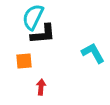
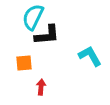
black L-shape: moved 4 px right, 1 px down
cyan L-shape: moved 3 px left, 3 px down
orange square: moved 2 px down
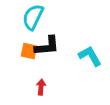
black L-shape: moved 11 px down
orange square: moved 5 px right, 12 px up; rotated 18 degrees clockwise
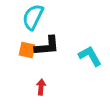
orange square: moved 2 px left, 1 px up
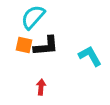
cyan semicircle: rotated 16 degrees clockwise
black L-shape: moved 1 px left
orange square: moved 3 px left, 5 px up
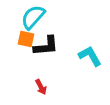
orange square: moved 2 px right, 6 px up
red arrow: rotated 147 degrees clockwise
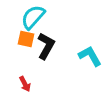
black L-shape: rotated 56 degrees counterclockwise
red arrow: moved 16 px left, 3 px up
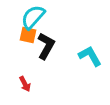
orange square: moved 2 px right, 4 px up
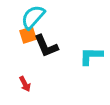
orange square: rotated 30 degrees counterclockwise
black L-shape: rotated 128 degrees clockwise
cyan L-shape: moved 1 px right; rotated 60 degrees counterclockwise
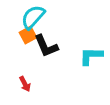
orange square: rotated 12 degrees counterclockwise
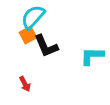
cyan L-shape: moved 1 px right
